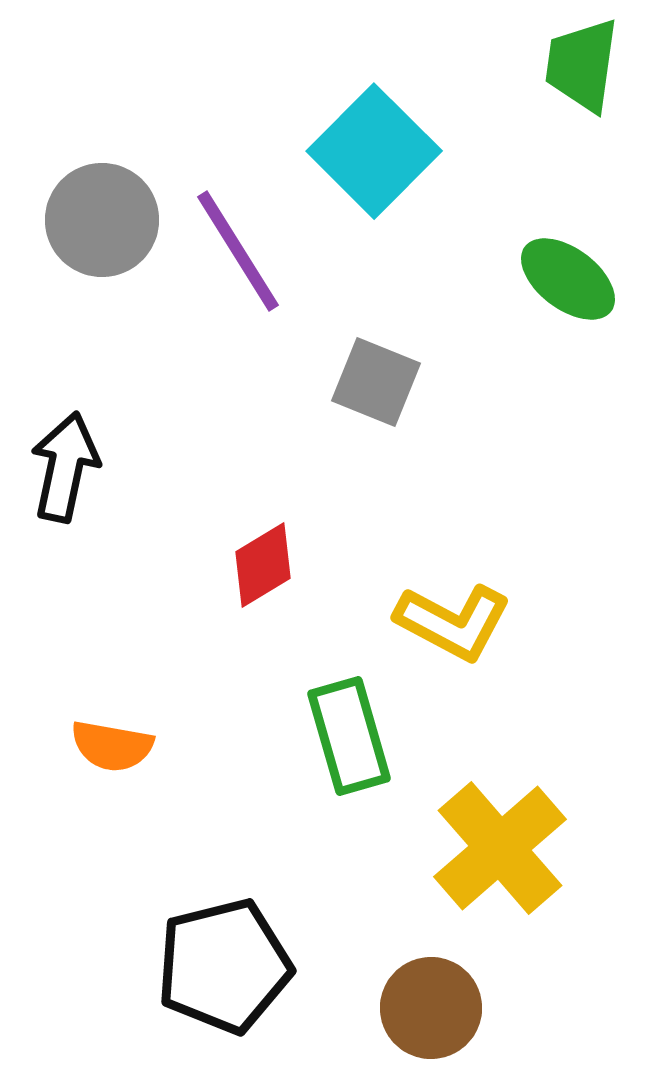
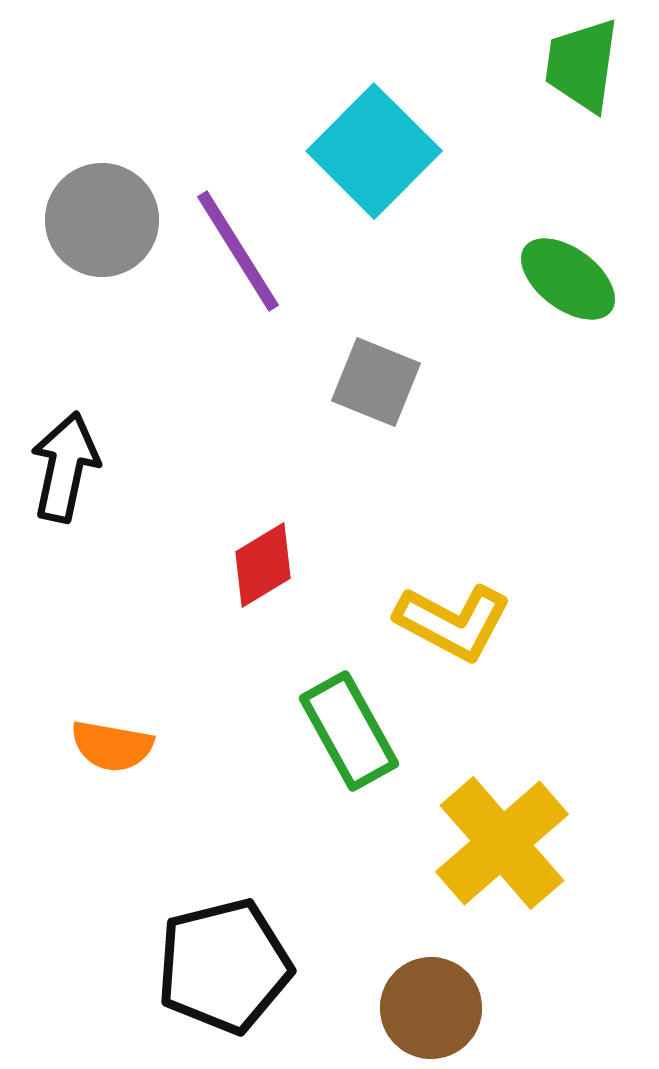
green rectangle: moved 5 px up; rotated 13 degrees counterclockwise
yellow cross: moved 2 px right, 5 px up
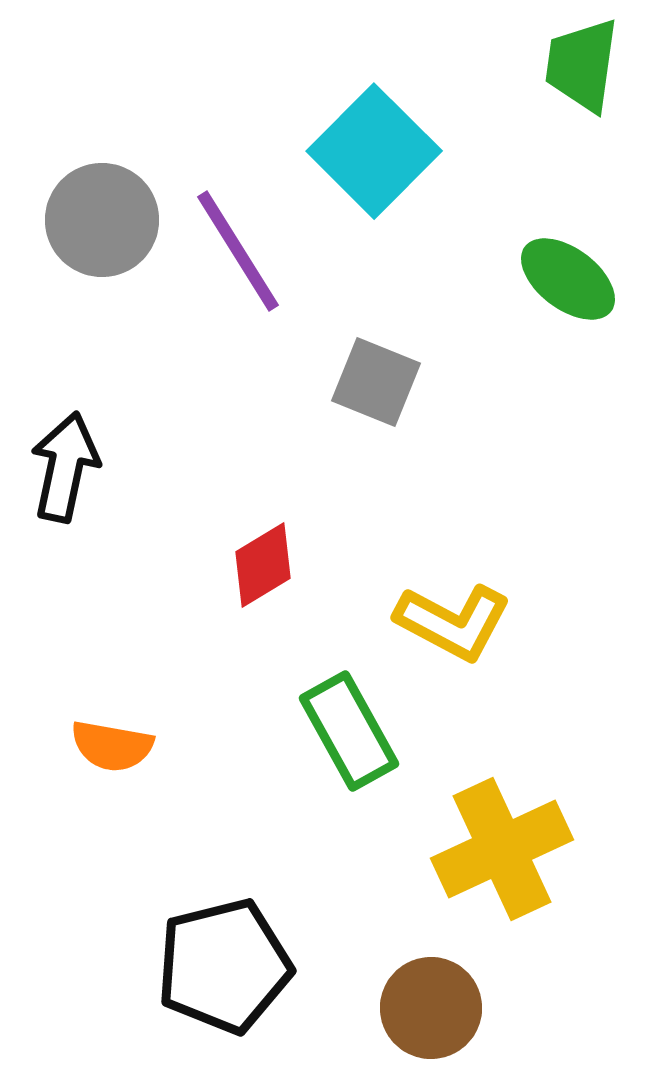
yellow cross: moved 6 px down; rotated 16 degrees clockwise
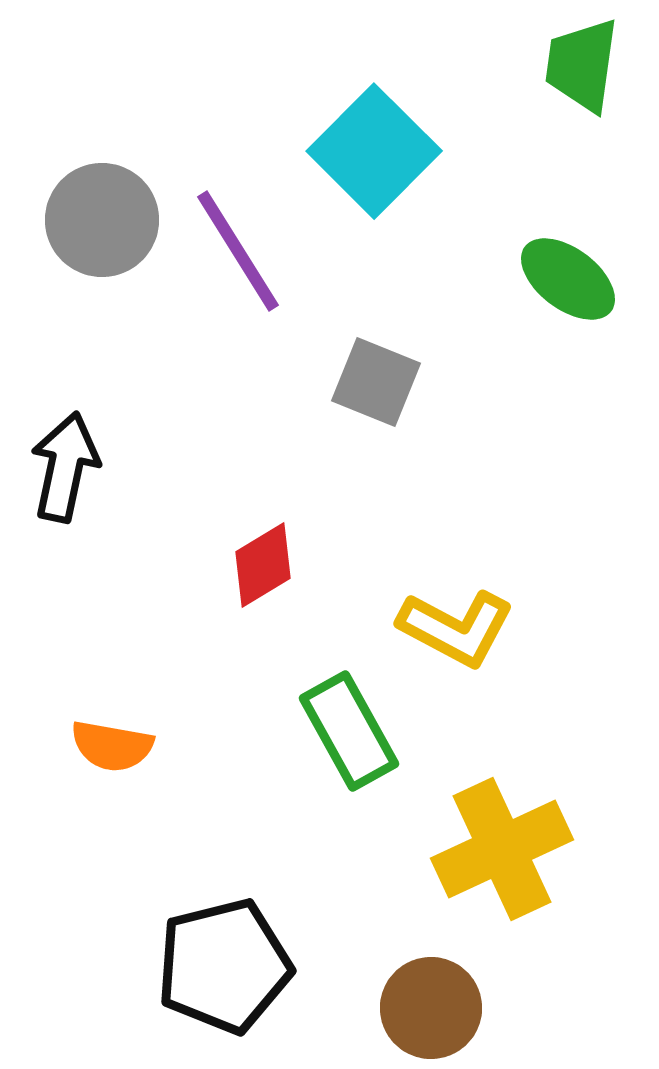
yellow L-shape: moved 3 px right, 6 px down
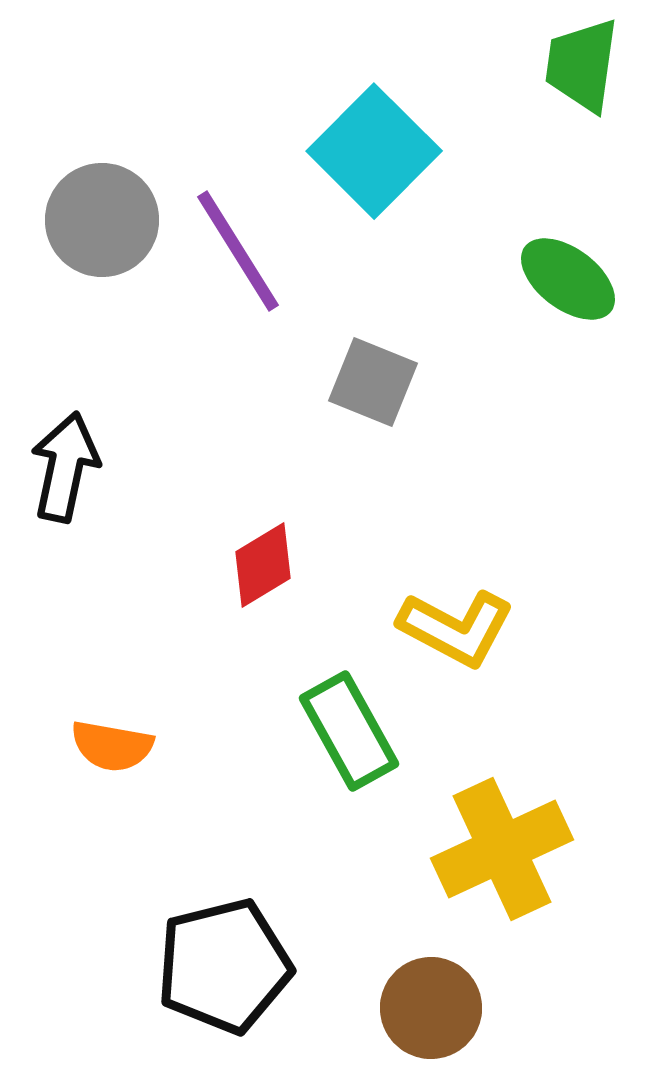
gray square: moved 3 px left
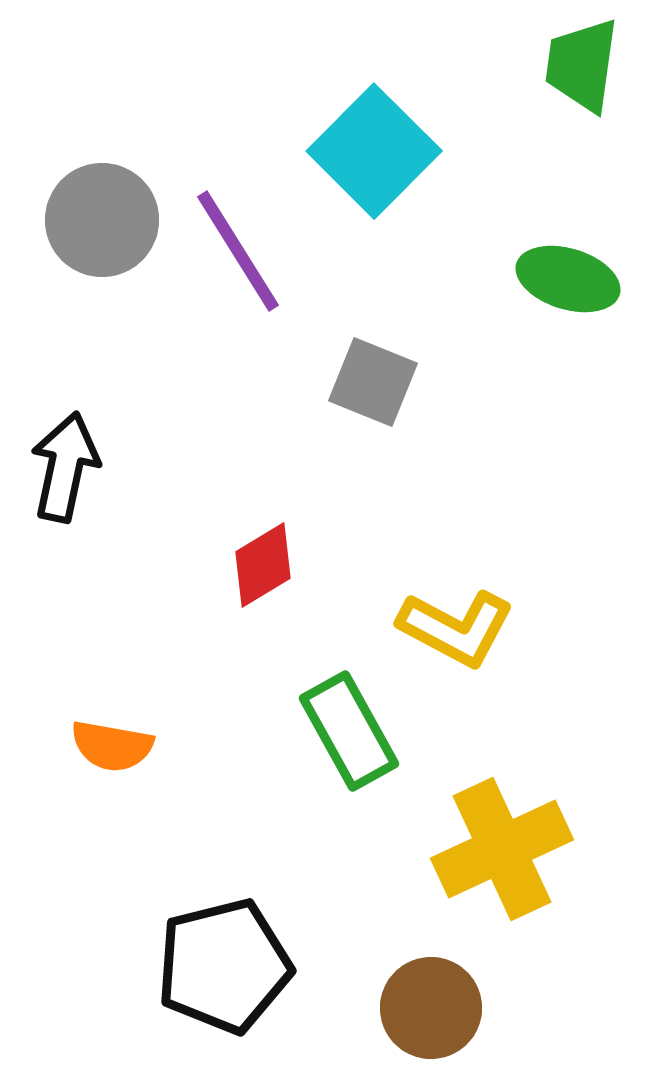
green ellipse: rotated 20 degrees counterclockwise
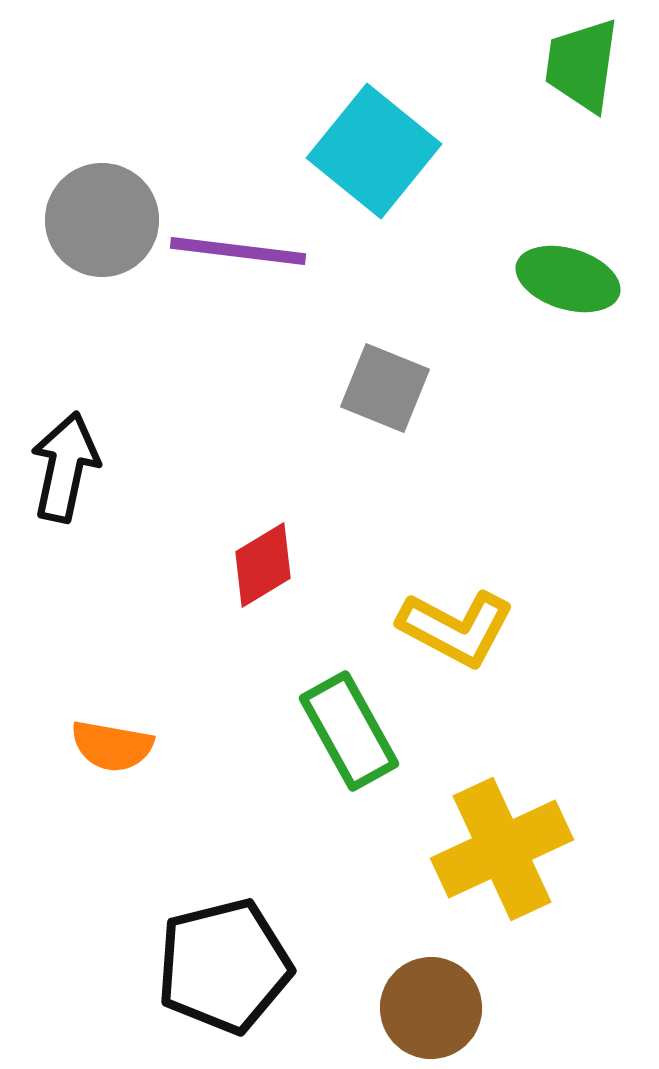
cyan square: rotated 6 degrees counterclockwise
purple line: rotated 51 degrees counterclockwise
gray square: moved 12 px right, 6 px down
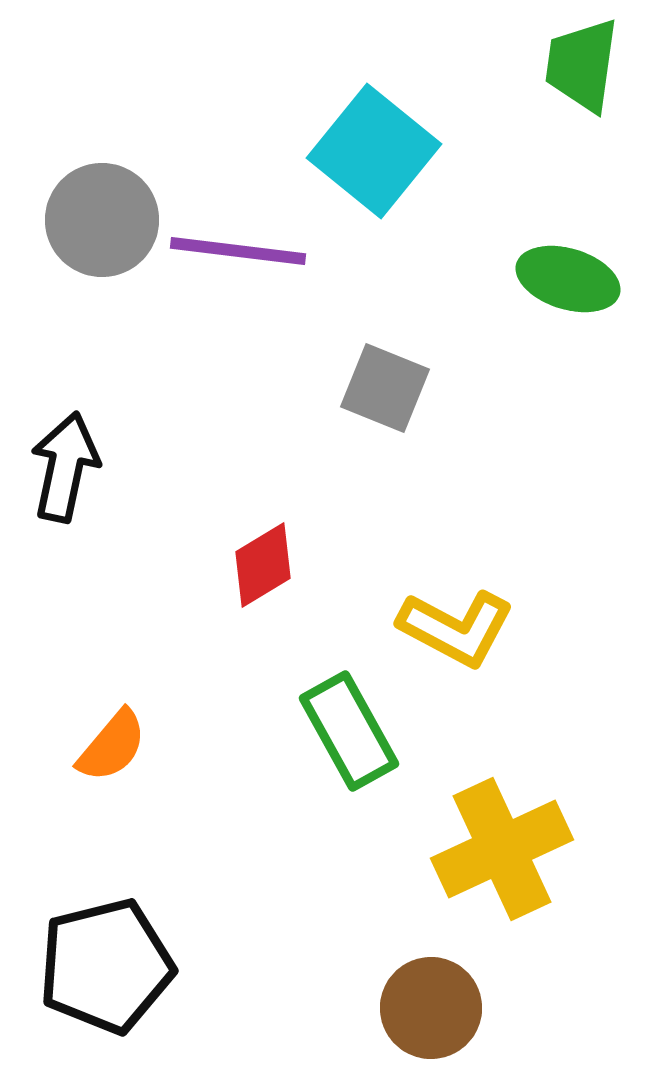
orange semicircle: rotated 60 degrees counterclockwise
black pentagon: moved 118 px left
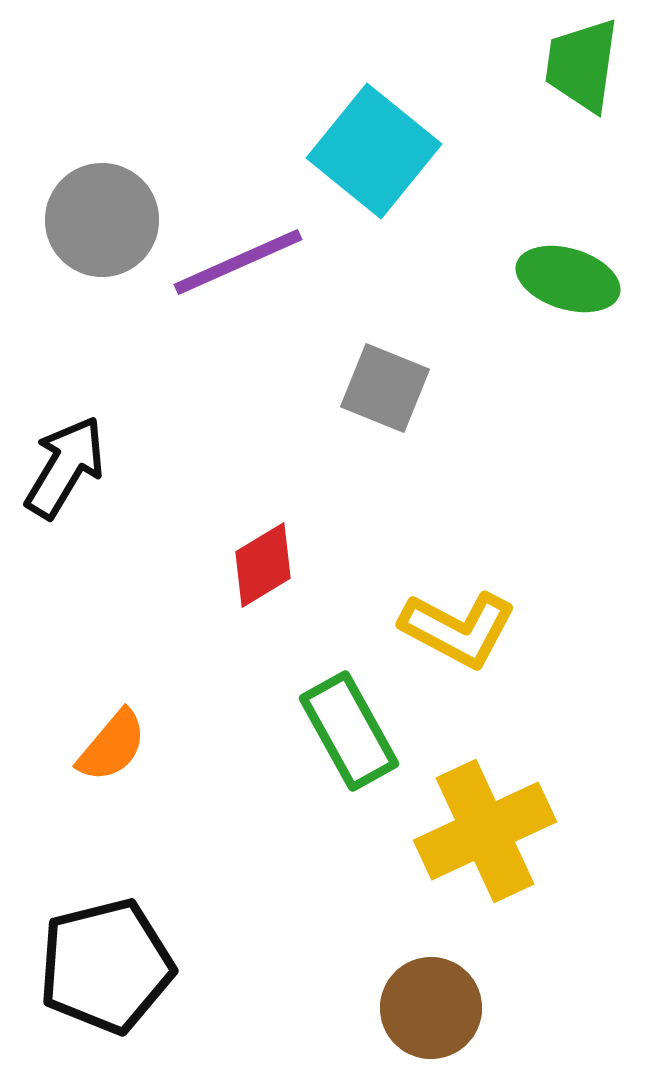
purple line: moved 11 px down; rotated 31 degrees counterclockwise
black arrow: rotated 19 degrees clockwise
yellow L-shape: moved 2 px right, 1 px down
yellow cross: moved 17 px left, 18 px up
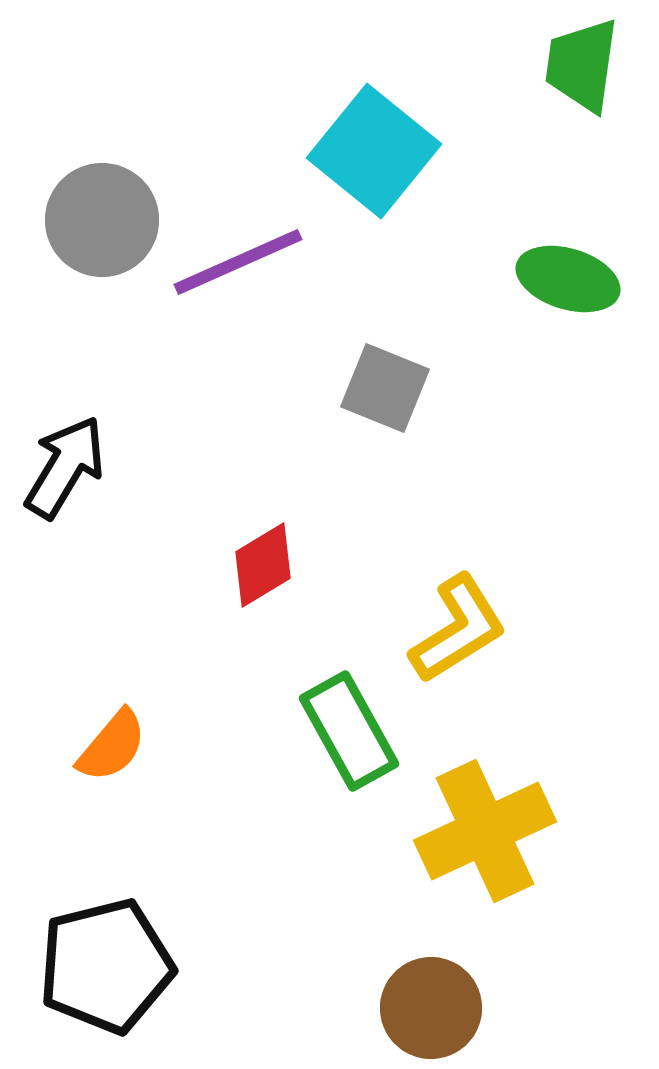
yellow L-shape: rotated 60 degrees counterclockwise
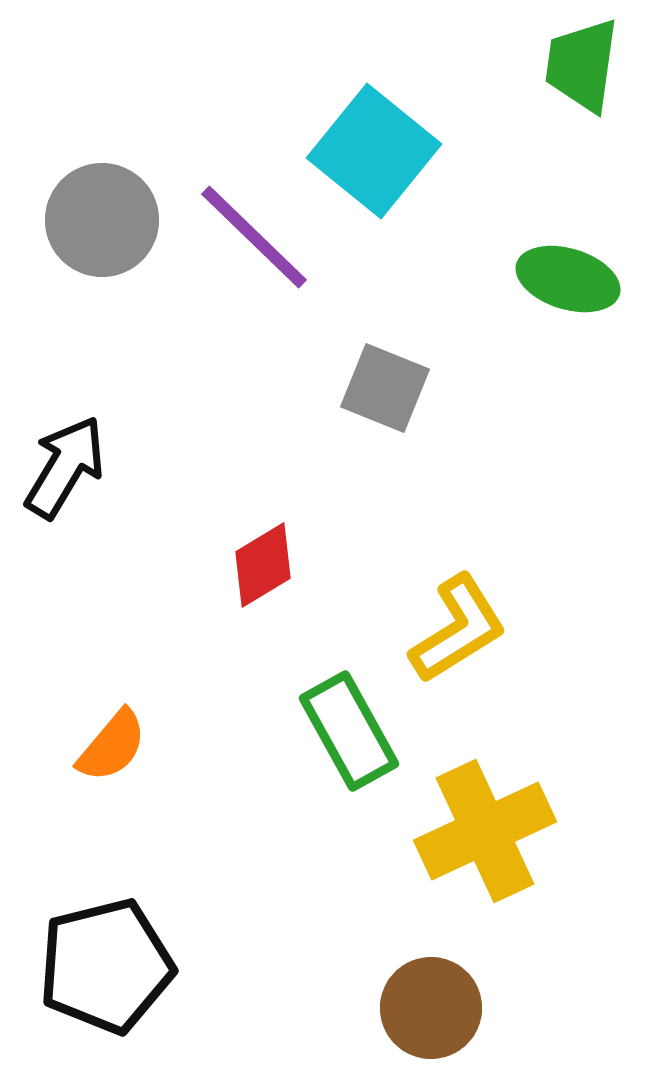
purple line: moved 16 px right, 25 px up; rotated 68 degrees clockwise
